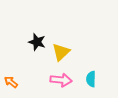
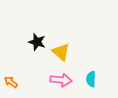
yellow triangle: rotated 36 degrees counterclockwise
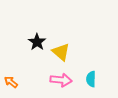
black star: rotated 18 degrees clockwise
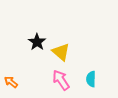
pink arrow: rotated 130 degrees counterclockwise
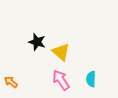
black star: rotated 18 degrees counterclockwise
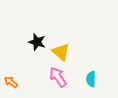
pink arrow: moved 3 px left, 3 px up
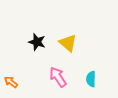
yellow triangle: moved 7 px right, 9 px up
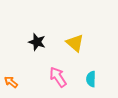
yellow triangle: moved 7 px right
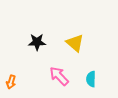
black star: rotated 18 degrees counterclockwise
pink arrow: moved 1 px right, 1 px up; rotated 10 degrees counterclockwise
orange arrow: rotated 112 degrees counterclockwise
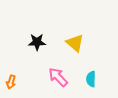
pink arrow: moved 1 px left, 1 px down
